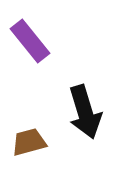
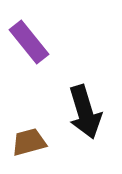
purple rectangle: moved 1 px left, 1 px down
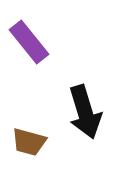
brown trapezoid: rotated 150 degrees counterclockwise
